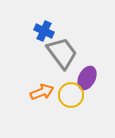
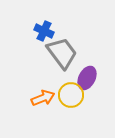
orange arrow: moved 1 px right, 6 px down
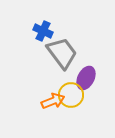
blue cross: moved 1 px left
purple ellipse: moved 1 px left
orange arrow: moved 10 px right, 3 px down
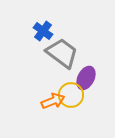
blue cross: rotated 12 degrees clockwise
gray trapezoid: rotated 16 degrees counterclockwise
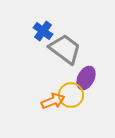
gray trapezoid: moved 3 px right, 4 px up
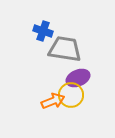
blue cross: rotated 18 degrees counterclockwise
gray trapezoid: rotated 28 degrees counterclockwise
purple ellipse: moved 8 px left; rotated 40 degrees clockwise
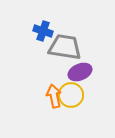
gray trapezoid: moved 2 px up
purple ellipse: moved 2 px right, 6 px up
orange arrow: moved 1 px right, 5 px up; rotated 80 degrees counterclockwise
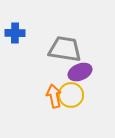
blue cross: moved 28 px left, 2 px down; rotated 18 degrees counterclockwise
gray trapezoid: moved 2 px down
